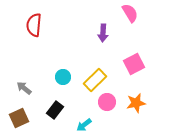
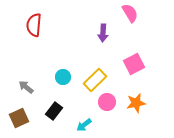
gray arrow: moved 2 px right, 1 px up
black rectangle: moved 1 px left, 1 px down
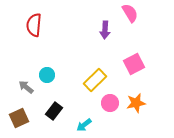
purple arrow: moved 2 px right, 3 px up
cyan circle: moved 16 px left, 2 px up
pink circle: moved 3 px right, 1 px down
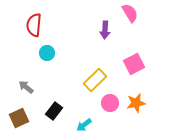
cyan circle: moved 22 px up
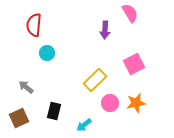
black rectangle: rotated 24 degrees counterclockwise
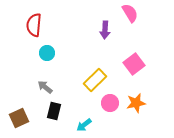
pink square: rotated 10 degrees counterclockwise
gray arrow: moved 19 px right
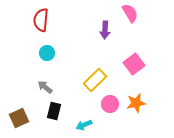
red semicircle: moved 7 px right, 5 px up
pink circle: moved 1 px down
cyan arrow: rotated 14 degrees clockwise
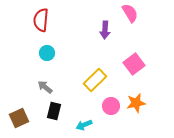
pink circle: moved 1 px right, 2 px down
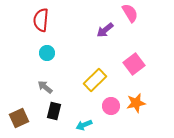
purple arrow: rotated 48 degrees clockwise
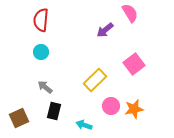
cyan circle: moved 6 px left, 1 px up
orange star: moved 2 px left, 6 px down
cyan arrow: rotated 42 degrees clockwise
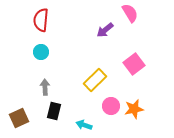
gray arrow: rotated 49 degrees clockwise
